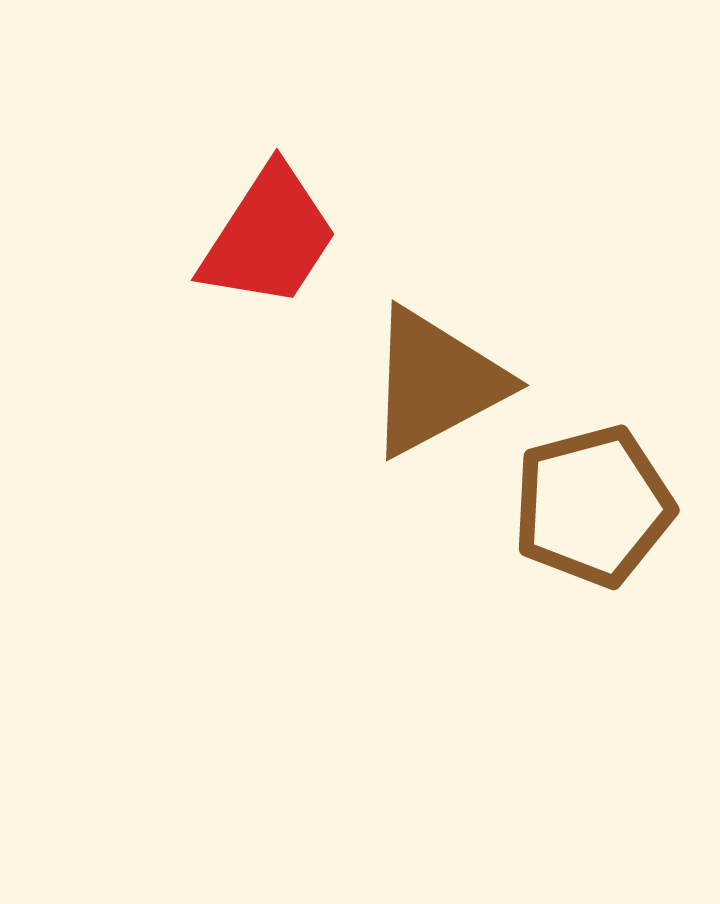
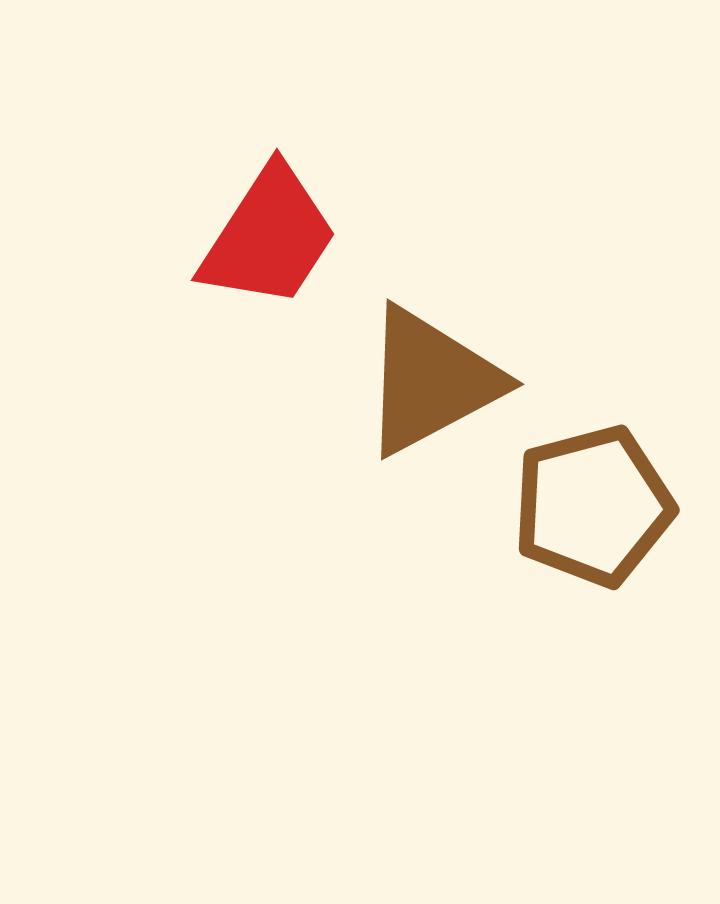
brown triangle: moved 5 px left, 1 px up
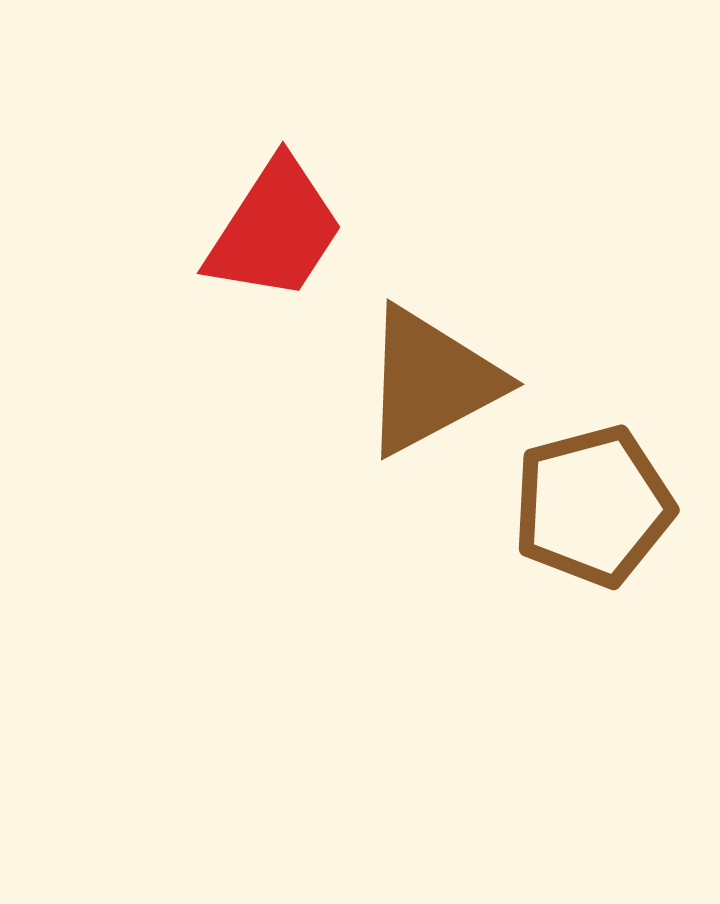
red trapezoid: moved 6 px right, 7 px up
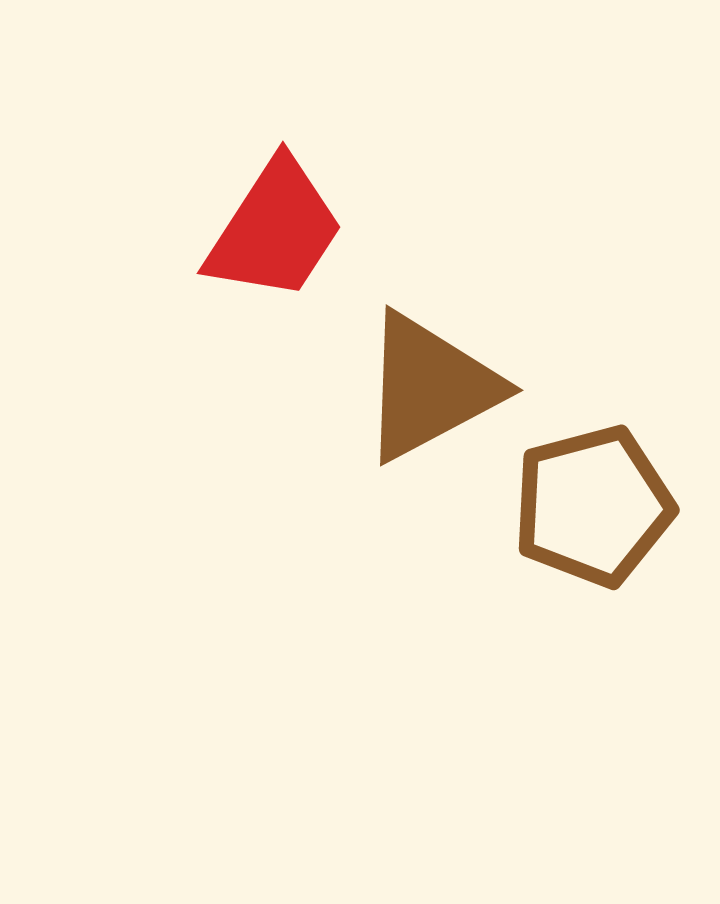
brown triangle: moved 1 px left, 6 px down
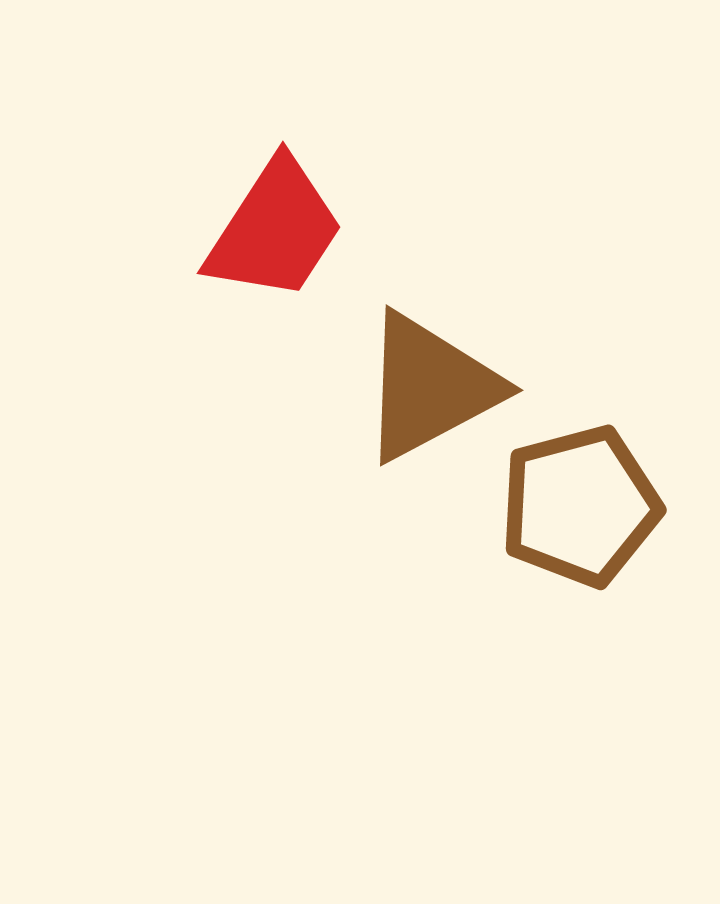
brown pentagon: moved 13 px left
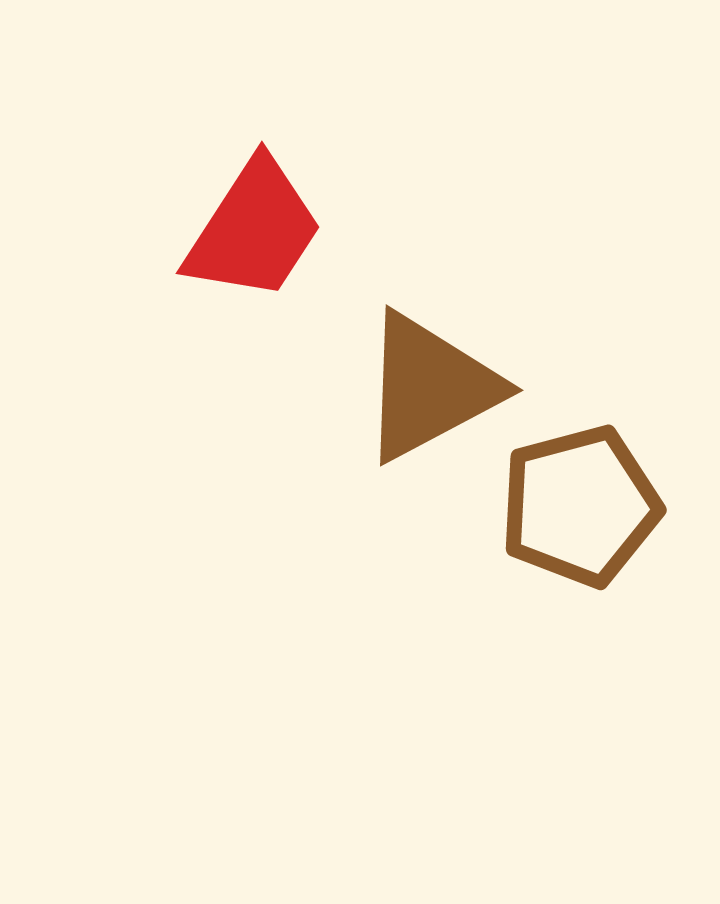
red trapezoid: moved 21 px left
